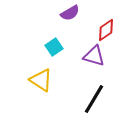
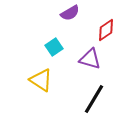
purple triangle: moved 4 px left, 3 px down
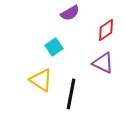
purple triangle: moved 13 px right, 4 px down; rotated 10 degrees clockwise
black line: moved 23 px left, 5 px up; rotated 20 degrees counterclockwise
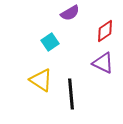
red diamond: moved 1 px left, 1 px down
cyan square: moved 4 px left, 5 px up
black line: rotated 16 degrees counterclockwise
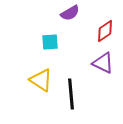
cyan square: rotated 30 degrees clockwise
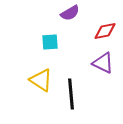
red diamond: rotated 25 degrees clockwise
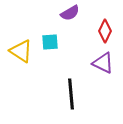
red diamond: rotated 55 degrees counterclockwise
yellow triangle: moved 20 px left, 29 px up
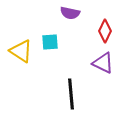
purple semicircle: rotated 42 degrees clockwise
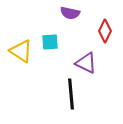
purple triangle: moved 17 px left
